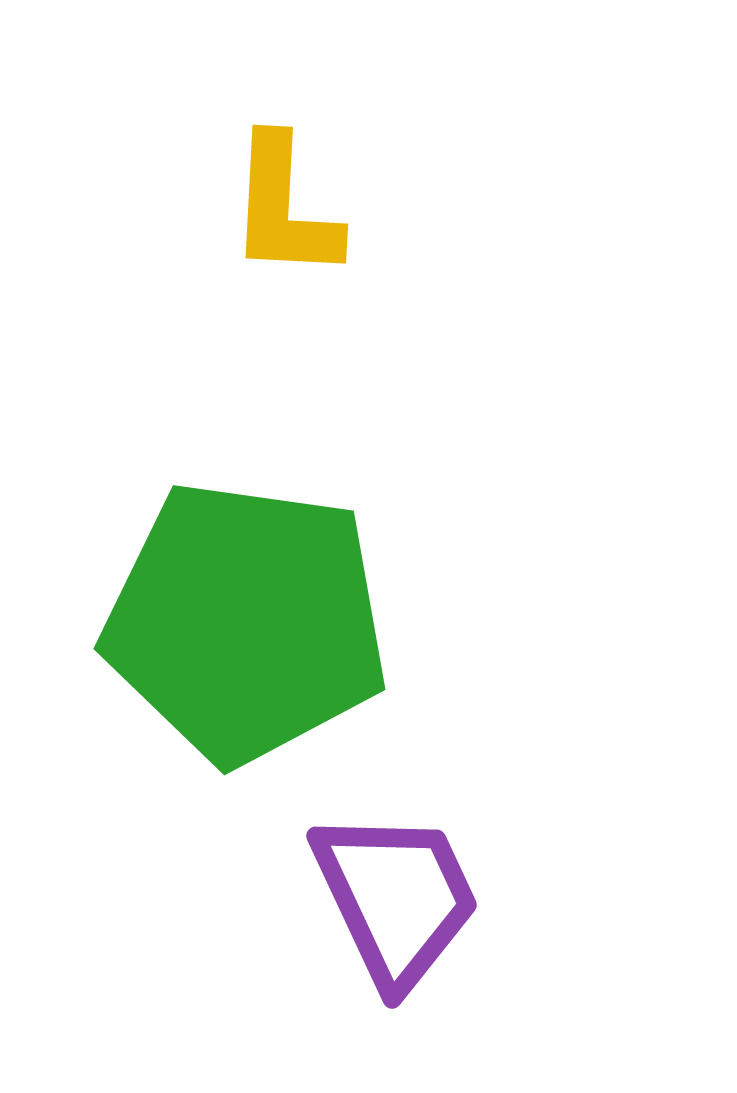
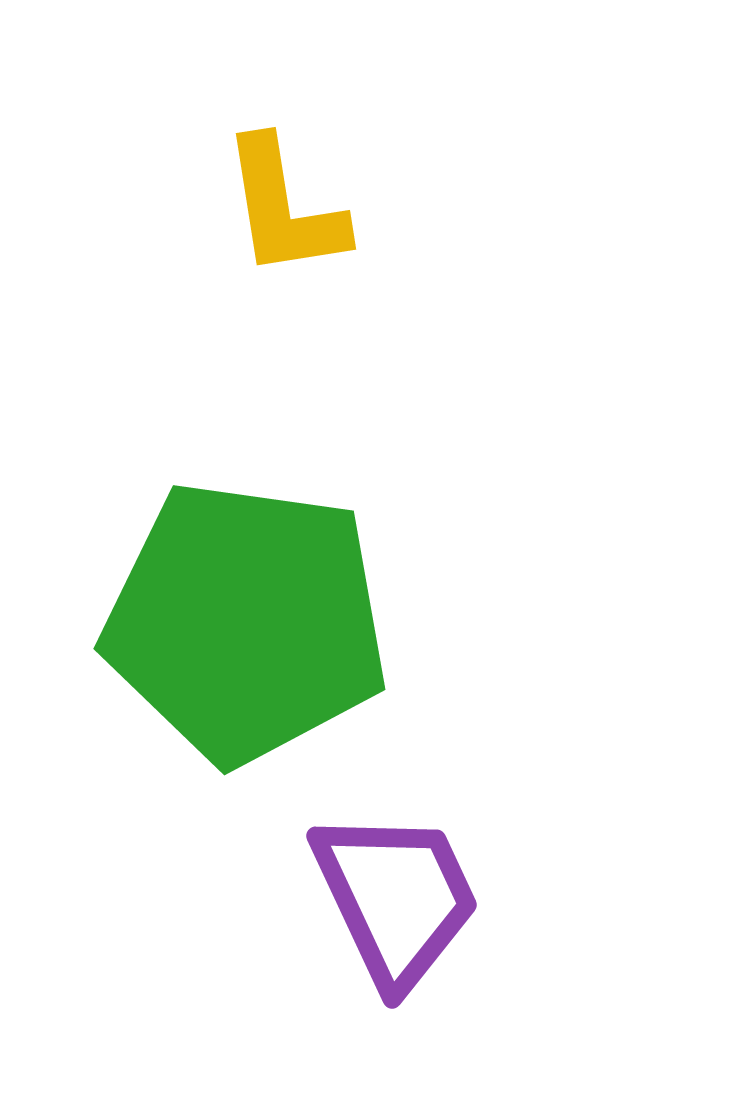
yellow L-shape: rotated 12 degrees counterclockwise
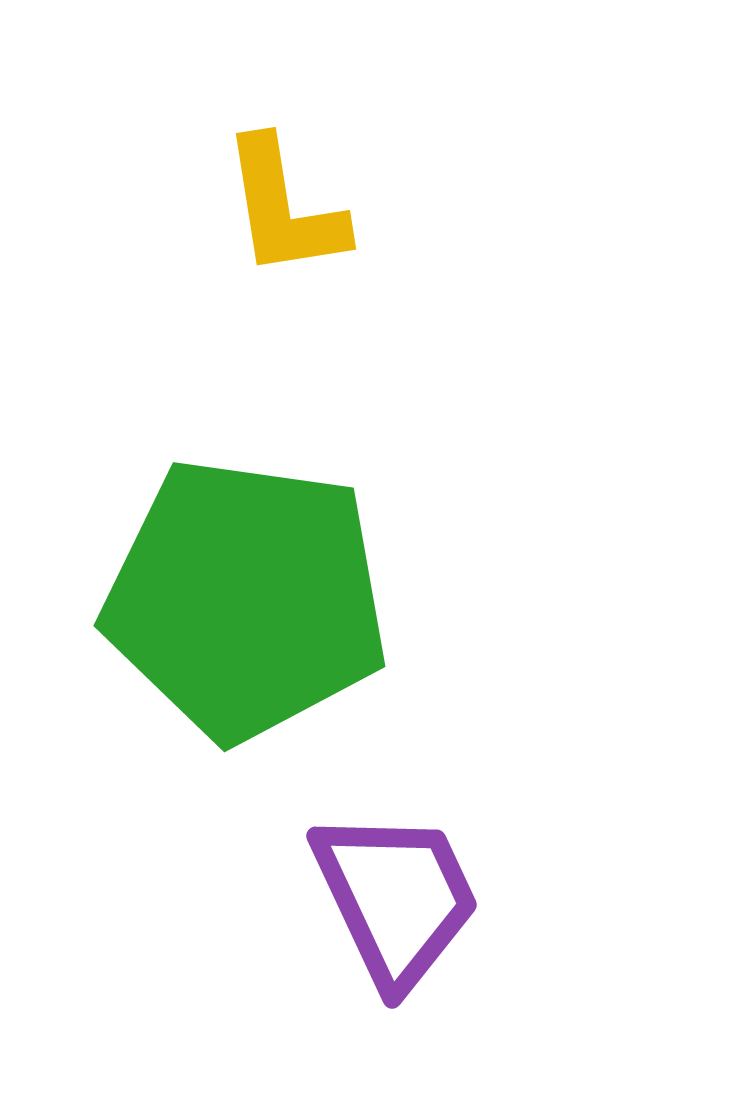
green pentagon: moved 23 px up
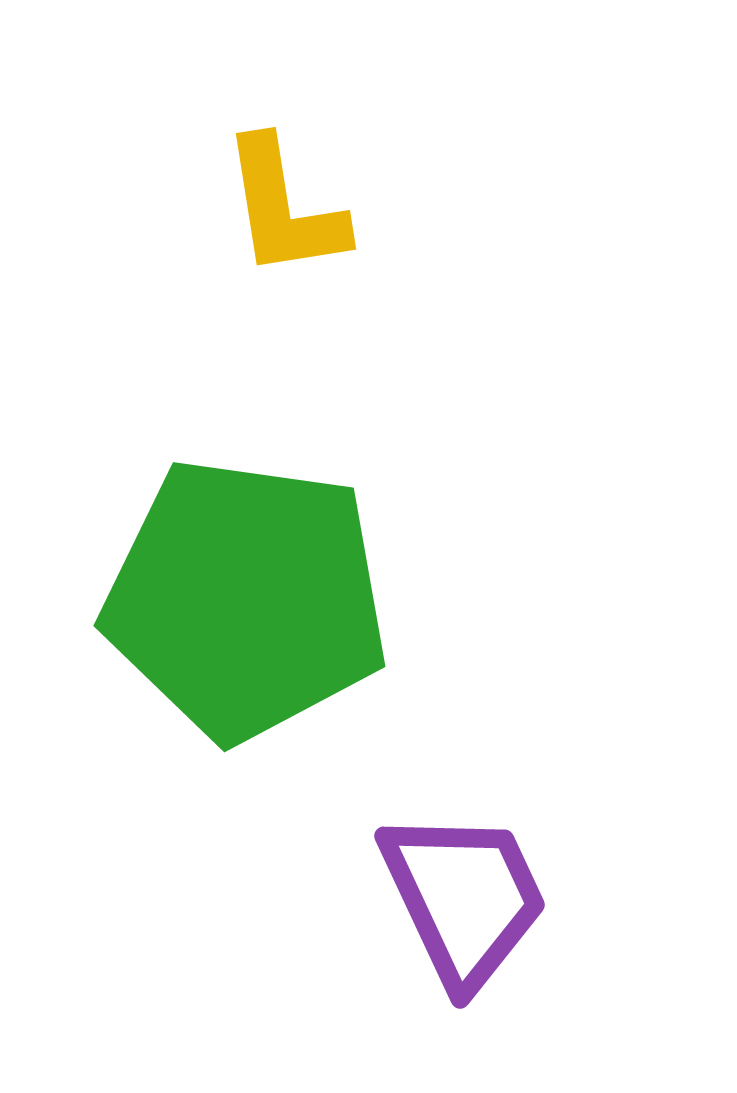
purple trapezoid: moved 68 px right
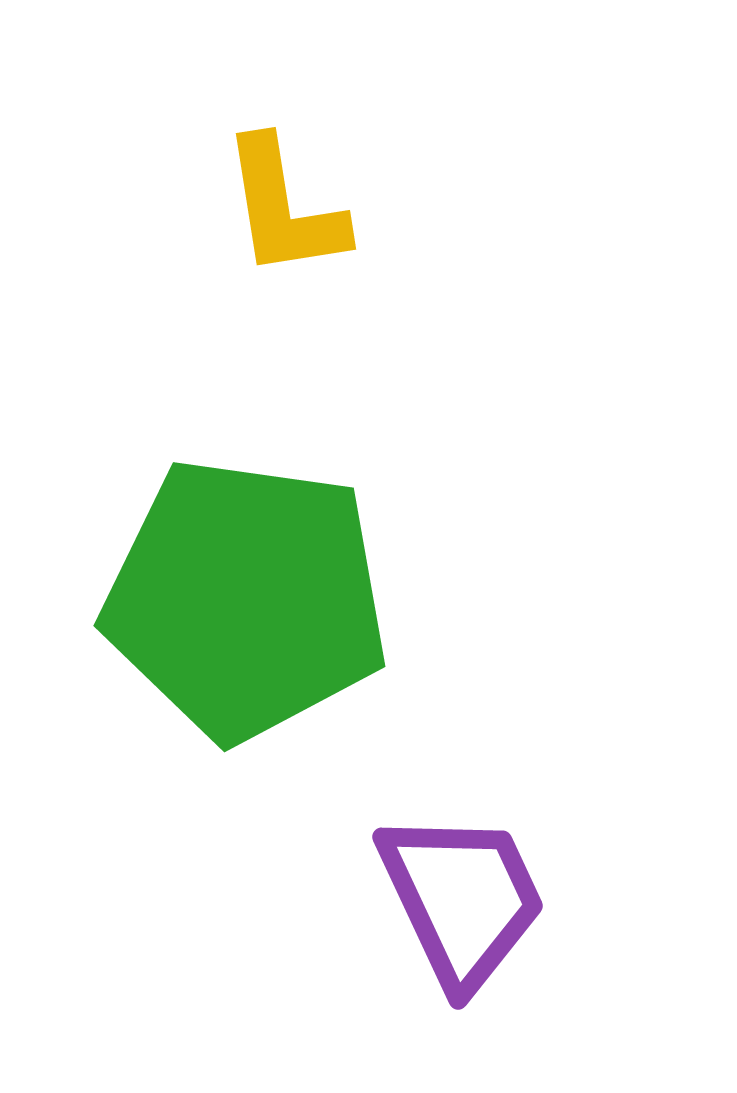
purple trapezoid: moved 2 px left, 1 px down
